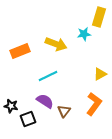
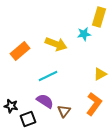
orange rectangle: rotated 18 degrees counterclockwise
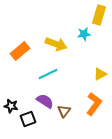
yellow rectangle: moved 2 px up
cyan line: moved 2 px up
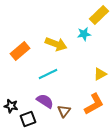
yellow rectangle: rotated 30 degrees clockwise
orange L-shape: rotated 25 degrees clockwise
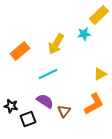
yellow arrow: rotated 100 degrees clockwise
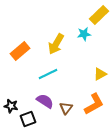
brown triangle: moved 2 px right, 3 px up
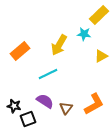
cyan star: rotated 16 degrees clockwise
yellow arrow: moved 3 px right, 1 px down
yellow triangle: moved 1 px right, 18 px up
black star: moved 3 px right
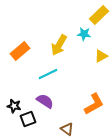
brown triangle: moved 1 px right, 21 px down; rotated 32 degrees counterclockwise
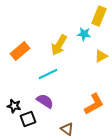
yellow rectangle: moved 1 px down; rotated 24 degrees counterclockwise
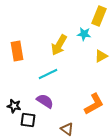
orange rectangle: moved 3 px left; rotated 60 degrees counterclockwise
black square: moved 1 px down; rotated 28 degrees clockwise
